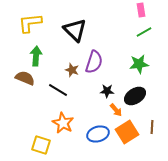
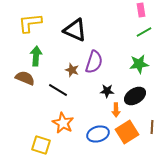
black triangle: rotated 20 degrees counterclockwise
orange arrow: rotated 40 degrees clockwise
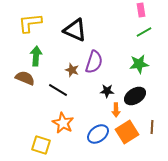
blue ellipse: rotated 20 degrees counterclockwise
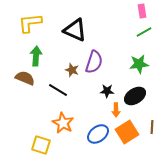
pink rectangle: moved 1 px right, 1 px down
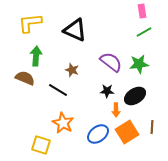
purple semicircle: moved 17 px right; rotated 70 degrees counterclockwise
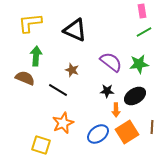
orange star: rotated 20 degrees clockwise
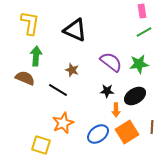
yellow L-shape: rotated 105 degrees clockwise
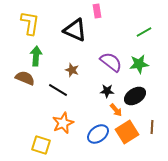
pink rectangle: moved 45 px left
orange arrow: rotated 40 degrees counterclockwise
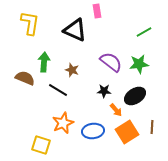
green arrow: moved 8 px right, 6 px down
black star: moved 3 px left
blue ellipse: moved 5 px left, 3 px up; rotated 30 degrees clockwise
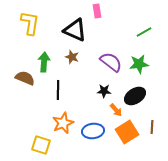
brown star: moved 13 px up
black line: rotated 60 degrees clockwise
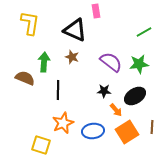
pink rectangle: moved 1 px left
